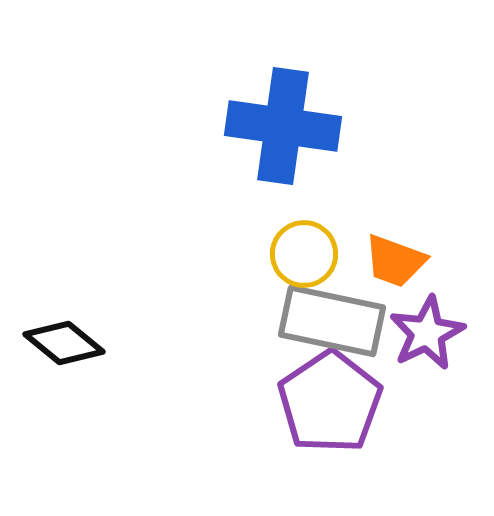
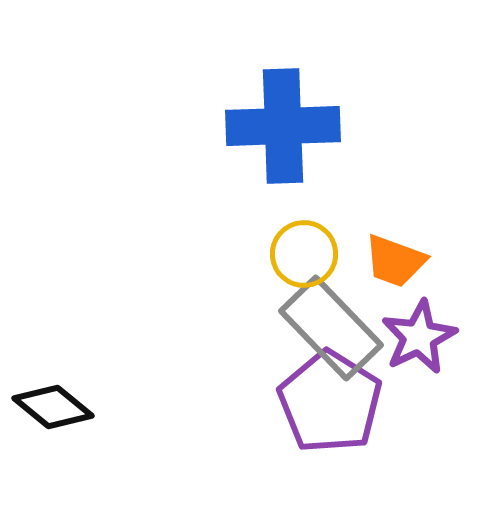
blue cross: rotated 10 degrees counterclockwise
gray rectangle: moved 1 px left, 7 px down; rotated 34 degrees clockwise
purple star: moved 8 px left, 4 px down
black diamond: moved 11 px left, 64 px down
purple pentagon: rotated 6 degrees counterclockwise
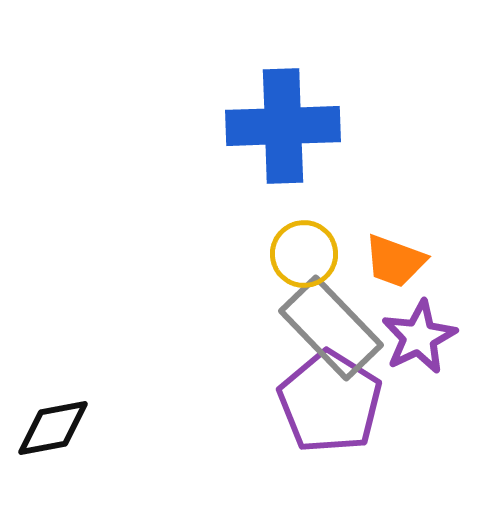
black diamond: moved 21 px down; rotated 50 degrees counterclockwise
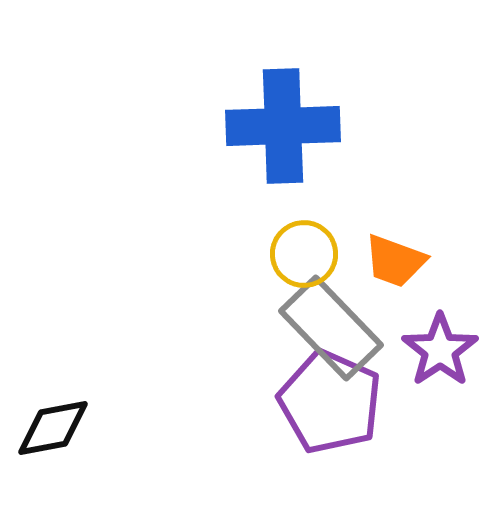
purple star: moved 21 px right, 13 px down; rotated 8 degrees counterclockwise
purple pentagon: rotated 8 degrees counterclockwise
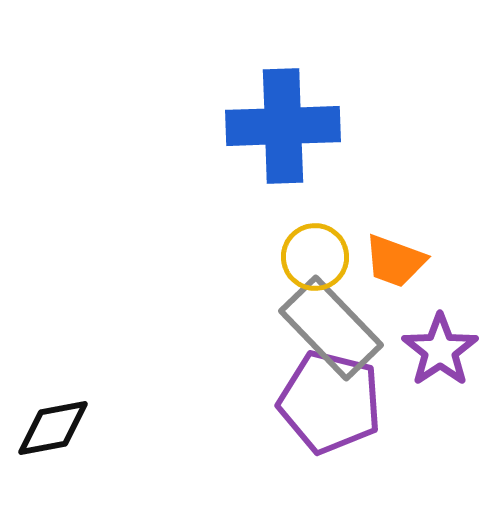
yellow circle: moved 11 px right, 3 px down
purple pentagon: rotated 10 degrees counterclockwise
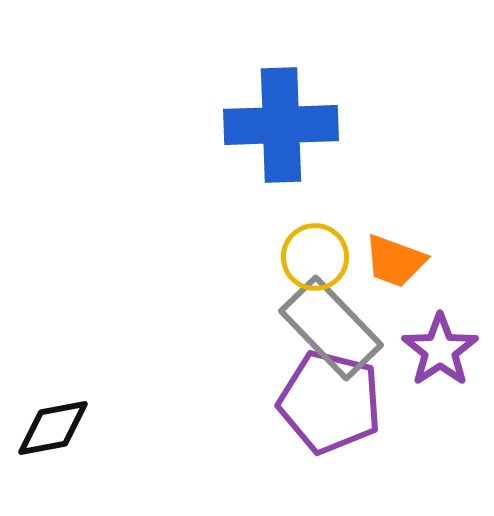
blue cross: moved 2 px left, 1 px up
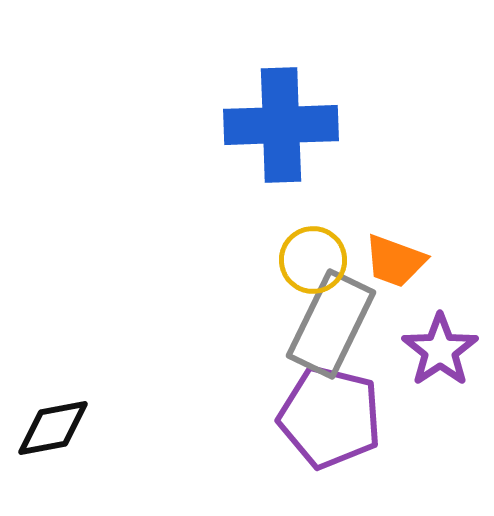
yellow circle: moved 2 px left, 3 px down
gray rectangle: moved 4 px up; rotated 70 degrees clockwise
purple pentagon: moved 15 px down
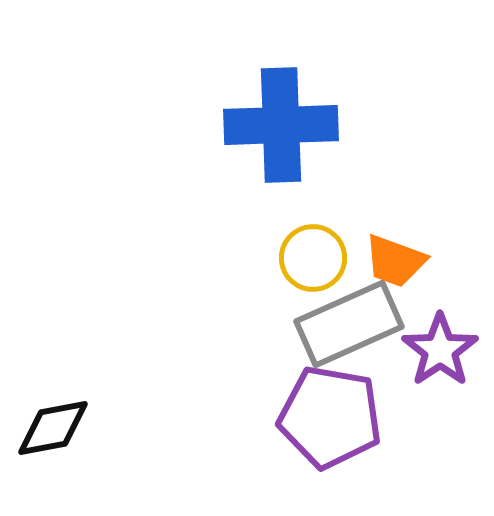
yellow circle: moved 2 px up
gray rectangle: moved 18 px right; rotated 40 degrees clockwise
purple pentagon: rotated 4 degrees counterclockwise
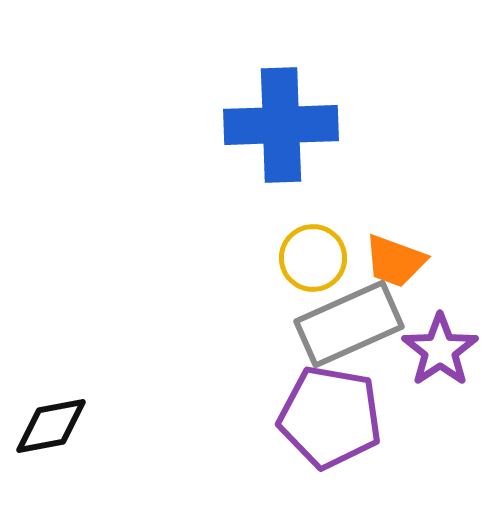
black diamond: moved 2 px left, 2 px up
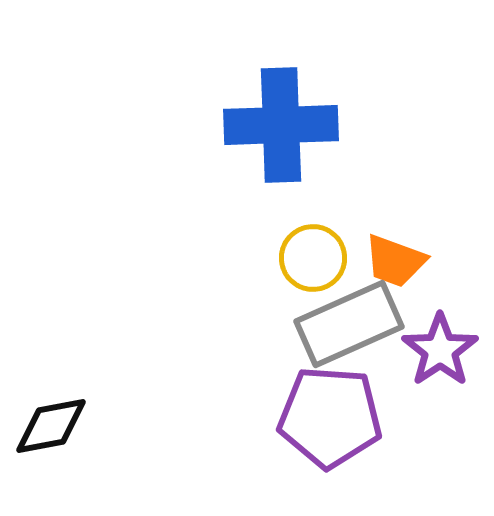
purple pentagon: rotated 6 degrees counterclockwise
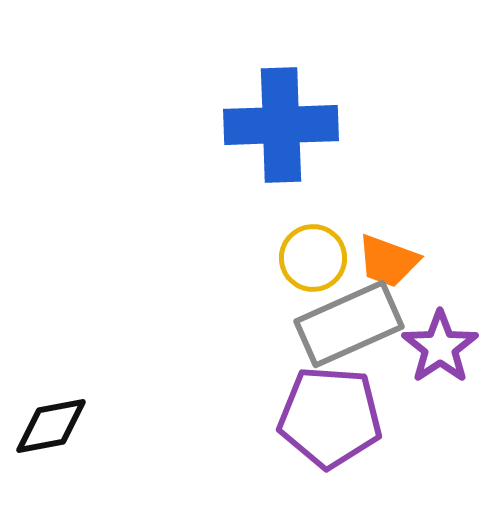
orange trapezoid: moved 7 px left
purple star: moved 3 px up
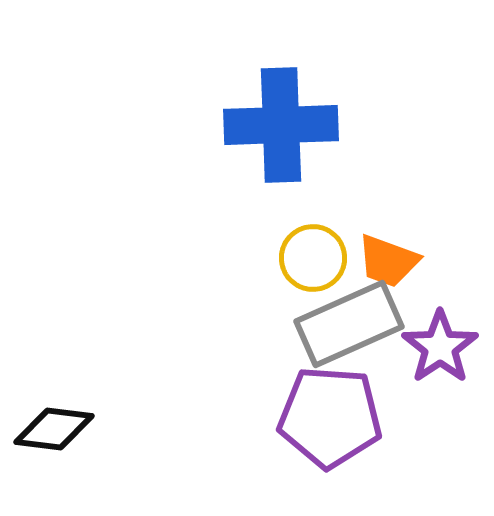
black diamond: moved 3 px right, 3 px down; rotated 18 degrees clockwise
